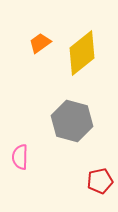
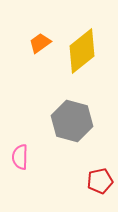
yellow diamond: moved 2 px up
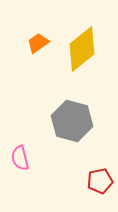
orange trapezoid: moved 2 px left
yellow diamond: moved 2 px up
pink semicircle: moved 1 px down; rotated 15 degrees counterclockwise
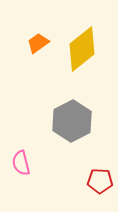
gray hexagon: rotated 18 degrees clockwise
pink semicircle: moved 1 px right, 5 px down
red pentagon: rotated 15 degrees clockwise
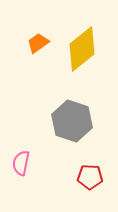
gray hexagon: rotated 15 degrees counterclockwise
pink semicircle: rotated 25 degrees clockwise
red pentagon: moved 10 px left, 4 px up
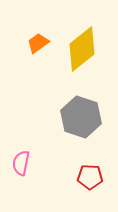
gray hexagon: moved 9 px right, 4 px up
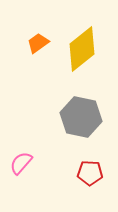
gray hexagon: rotated 6 degrees counterclockwise
pink semicircle: rotated 30 degrees clockwise
red pentagon: moved 4 px up
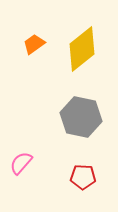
orange trapezoid: moved 4 px left, 1 px down
red pentagon: moved 7 px left, 4 px down
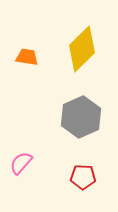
orange trapezoid: moved 7 px left, 13 px down; rotated 45 degrees clockwise
yellow diamond: rotated 6 degrees counterclockwise
gray hexagon: rotated 24 degrees clockwise
